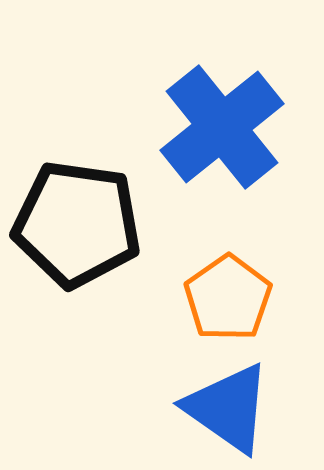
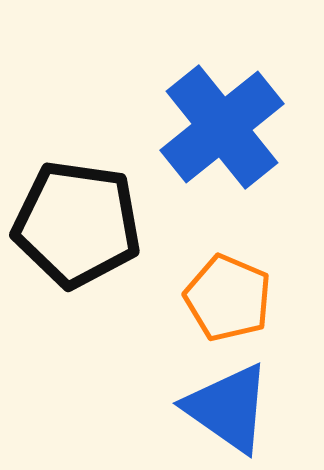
orange pentagon: rotated 14 degrees counterclockwise
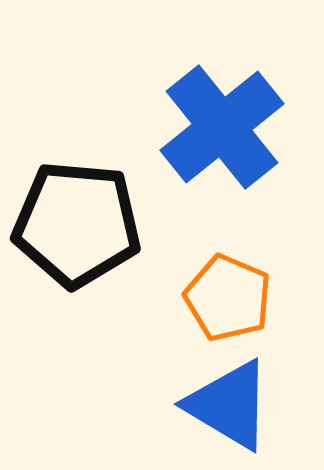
black pentagon: rotated 3 degrees counterclockwise
blue triangle: moved 1 px right, 3 px up; rotated 4 degrees counterclockwise
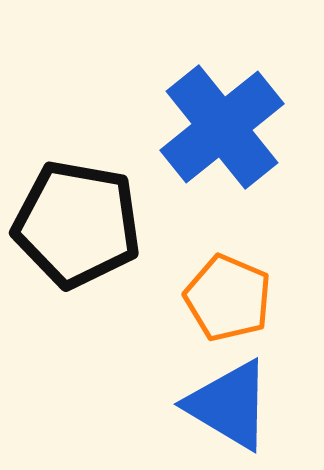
black pentagon: rotated 5 degrees clockwise
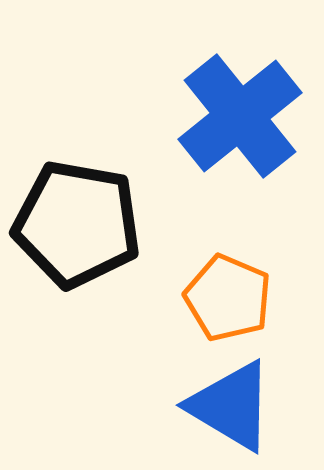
blue cross: moved 18 px right, 11 px up
blue triangle: moved 2 px right, 1 px down
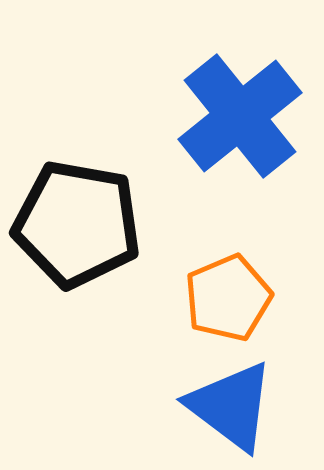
orange pentagon: rotated 26 degrees clockwise
blue triangle: rotated 6 degrees clockwise
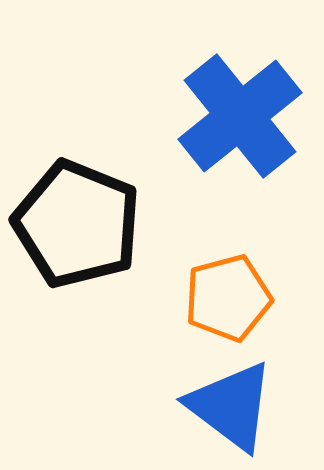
black pentagon: rotated 12 degrees clockwise
orange pentagon: rotated 8 degrees clockwise
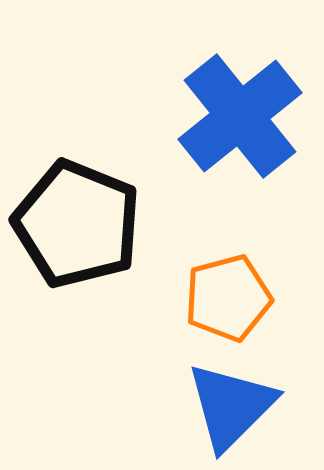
blue triangle: rotated 38 degrees clockwise
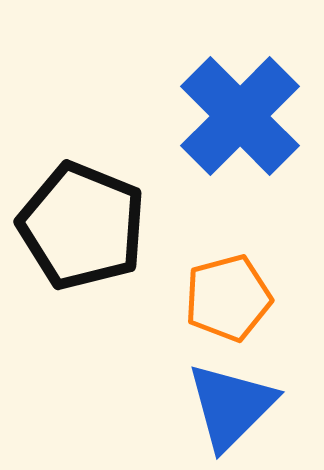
blue cross: rotated 6 degrees counterclockwise
black pentagon: moved 5 px right, 2 px down
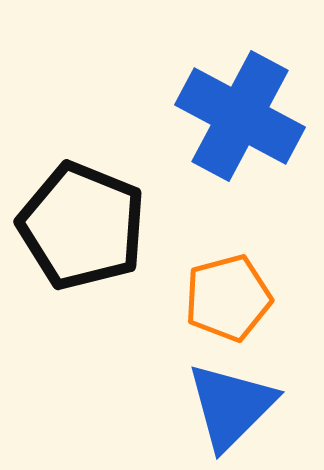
blue cross: rotated 17 degrees counterclockwise
